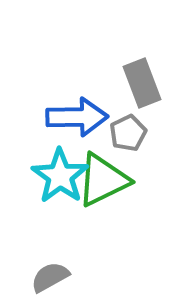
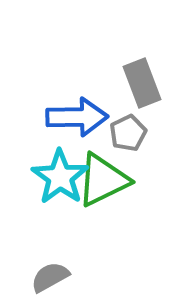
cyan star: moved 1 px down
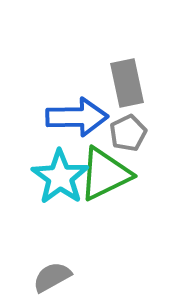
gray rectangle: moved 15 px left; rotated 9 degrees clockwise
green triangle: moved 2 px right, 6 px up
gray semicircle: moved 2 px right
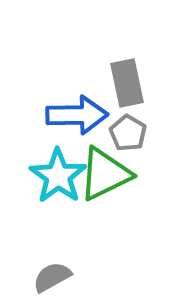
blue arrow: moved 2 px up
gray pentagon: rotated 15 degrees counterclockwise
cyan star: moved 2 px left, 1 px up
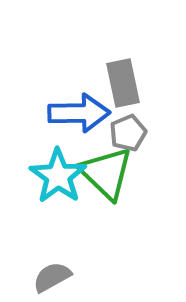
gray rectangle: moved 4 px left
blue arrow: moved 2 px right, 2 px up
gray pentagon: rotated 18 degrees clockwise
green triangle: moved 1 px right, 1 px up; rotated 50 degrees counterclockwise
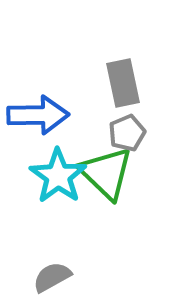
blue arrow: moved 41 px left, 2 px down
gray pentagon: moved 1 px left
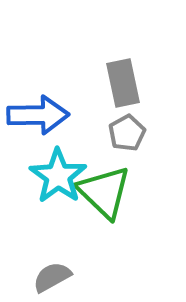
gray pentagon: rotated 6 degrees counterclockwise
green triangle: moved 2 px left, 19 px down
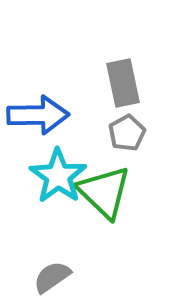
gray semicircle: rotated 6 degrees counterclockwise
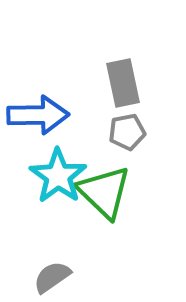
gray pentagon: moved 1 px up; rotated 18 degrees clockwise
